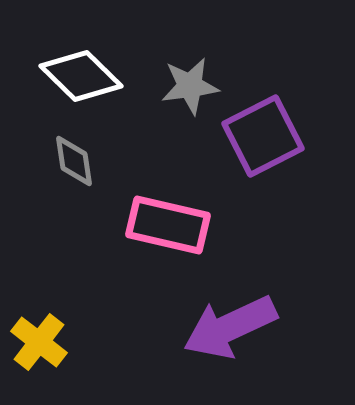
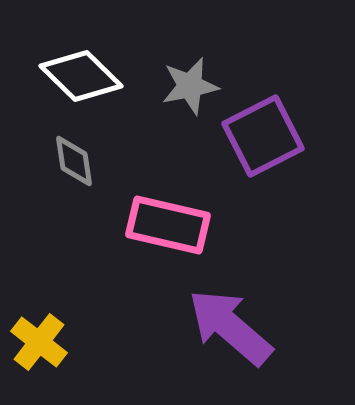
gray star: rotated 4 degrees counterclockwise
purple arrow: rotated 66 degrees clockwise
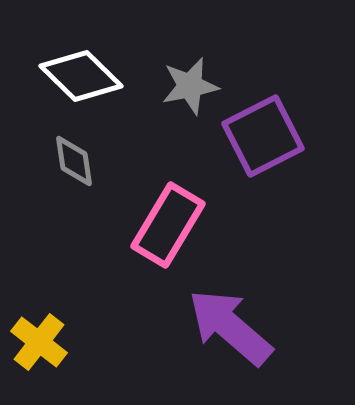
pink rectangle: rotated 72 degrees counterclockwise
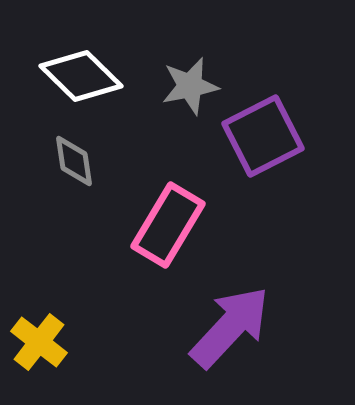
purple arrow: rotated 92 degrees clockwise
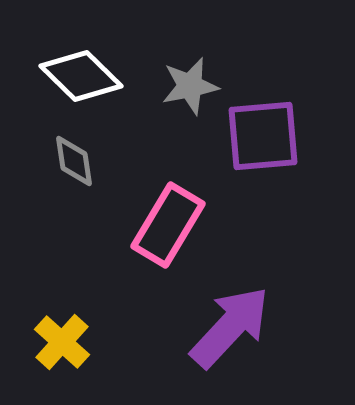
purple square: rotated 22 degrees clockwise
yellow cross: moved 23 px right; rotated 4 degrees clockwise
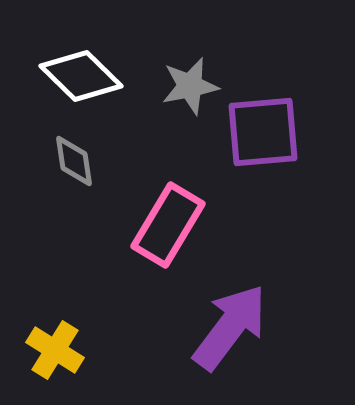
purple square: moved 4 px up
purple arrow: rotated 6 degrees counterclockwise
yellow cross: moved 7 px left, 8 px down; rotated 10 degrees counterclockwise
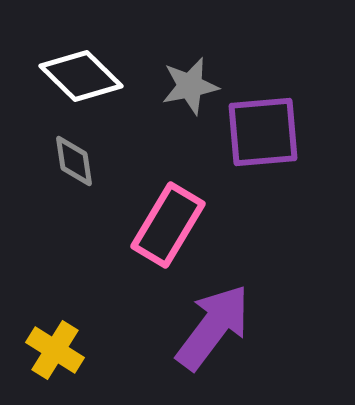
purple arrow: moved 17 px left
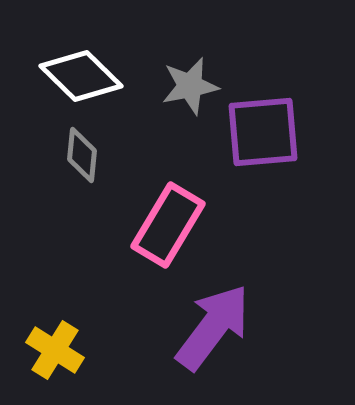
gray diamond: moved 8 px right, 6 px up; rotated 14 degrees clockwise
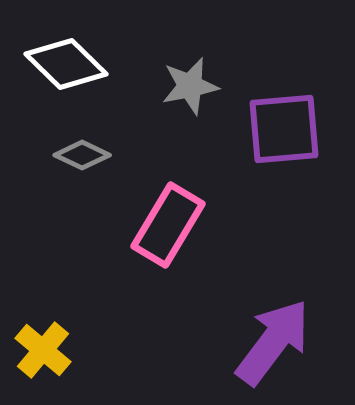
white diamond: moved 15 px left, 12 px up
purple square: moved 21 px right, 3 px up
gray diamond: rotated 70 degrees counterclockwise
purple arrow: moved 60 px right, 15 px down
yellow cross: moved 12 px left; rotated 8 degrees clockwise
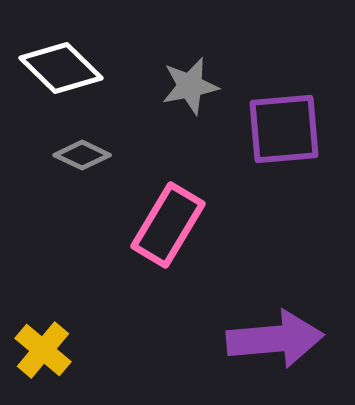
white diamond: moved 5 px left, 4 px down
purple arrow: moved 2 px right, 3 px up; rotated 48 degrees clockwise
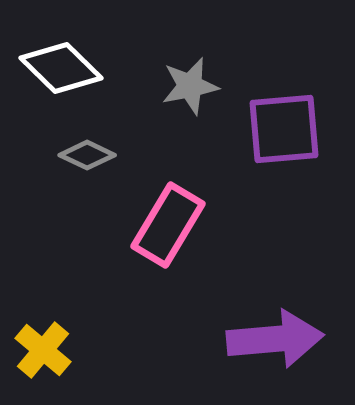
gray diamond: moved 5 px right
